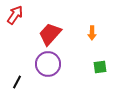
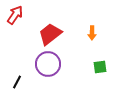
red trapezoid: rotated 10 degrees clockwise
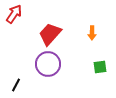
red arrow: moved 1 px left, 1 px up
red trapezoid: rotated 10 degrees counterclockwise
black line: moved 1 px left, 3 px down
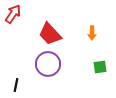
red arrow: moved 1 px left
red trapezoid: rotated 85 degrees counterclockwise
black line: rotated 16 degrees counterclockwise
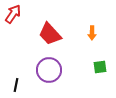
purple circle: moved 1 px right, 6 px down
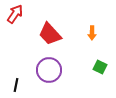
red arrow: moved 2 px right
green square: rotated 32 degrees clockwise
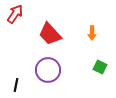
purple circle: moved 1 px left
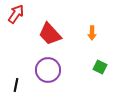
red arrow: moved 1 px right
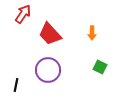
red arrow: moved 7 px right
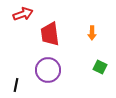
red arrow: rotated 36 degrees clockwise
red trapezoid: rotated 35 degrees clockwise
